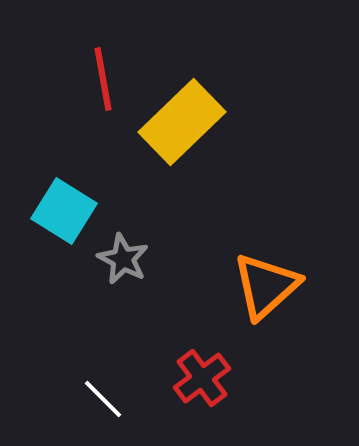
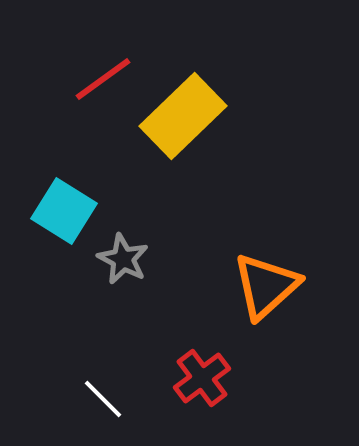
red line: rotated 64 degrees clockwise
yellow rectangle: moved 1 px right, 6 px up
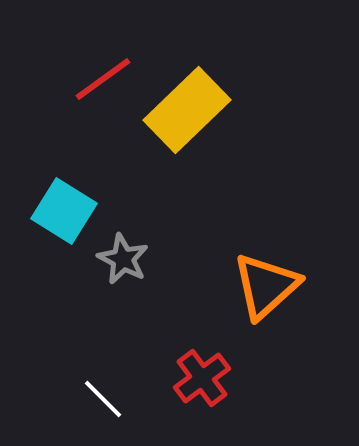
yellow rectangle: moved 4 px right, 6 px up
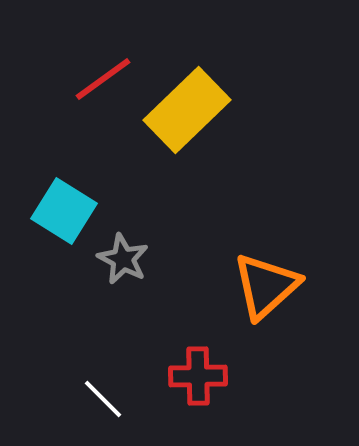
red cross: moved 4 px left, 2 px up; rotated 36 degrees clockwise
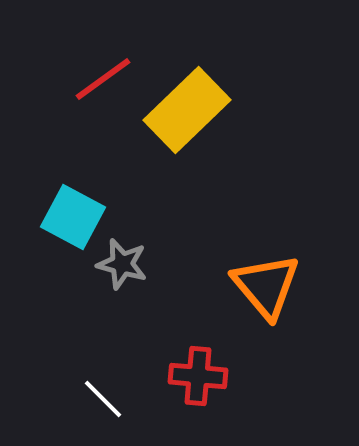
cyan square: moved 9 px right, 6 px down; rotated 4 degrees counterclockwise
gray star: moved 1 px left, 5 px down; rotated 12 degrees counterclockwise
orange triangle: rotated 28 degrees counterclockwise
red cross: rotated 6 degrees clockwise
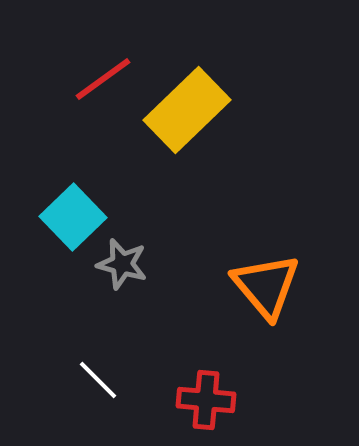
cyan square: rotated 18 degrees clockwise
red cross: moved 8 px right, 24 px down
white line: moved 5 px left, 19 px up
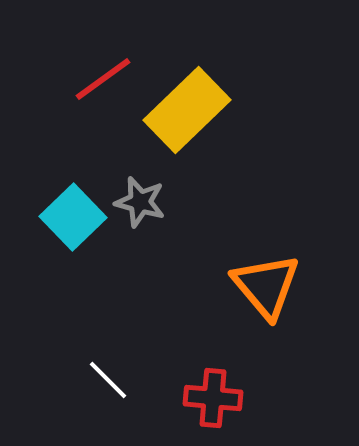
gray star: moved 18 px right, 62 px up
white line: moved 10 px right
red cross: moved 7 px right, 2 px up
